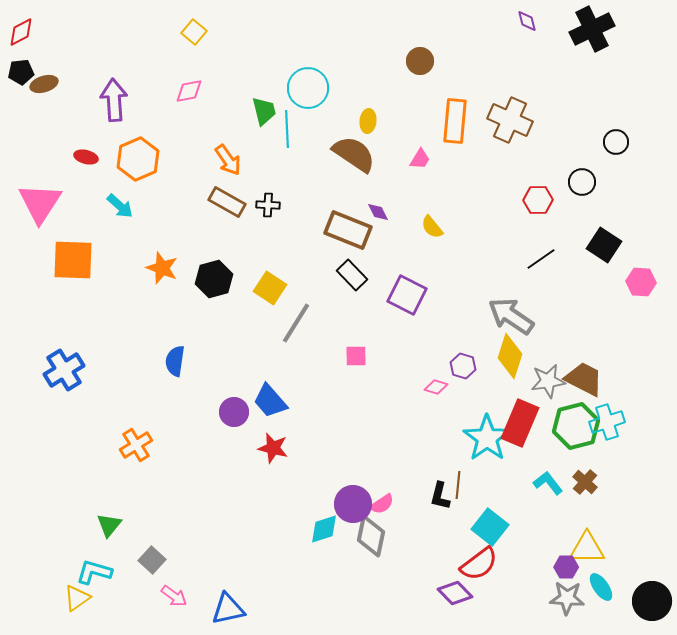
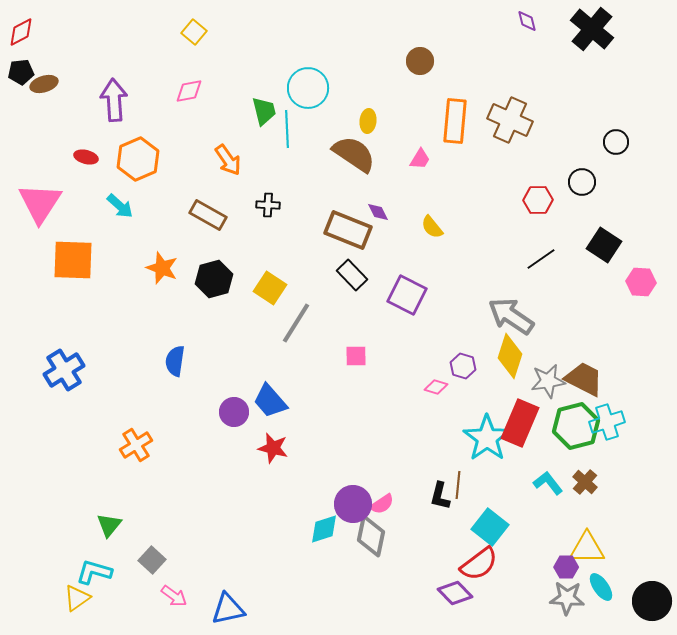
black cross at (592, 29): rotated 24 degrees counterclockwise
brown rectangle at (227, 202): moved 19 px left, 13 px down
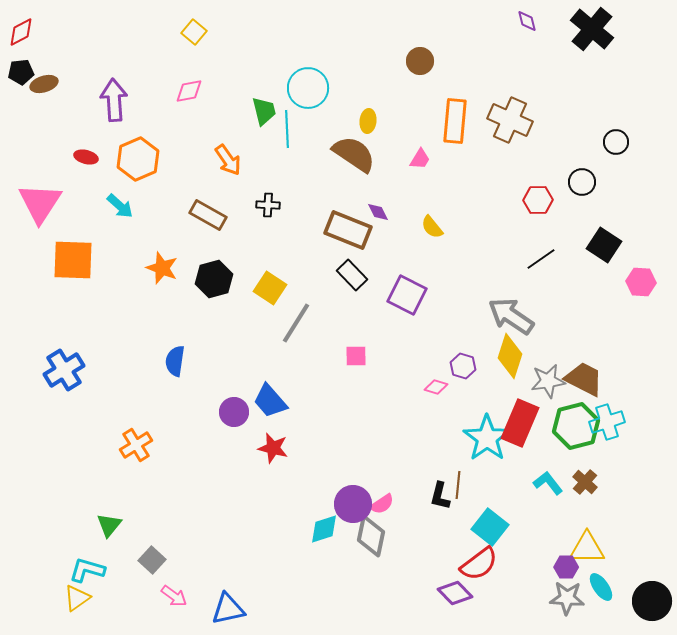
cyan L-shape at (94, 572): moved 7 px left, 2 px up
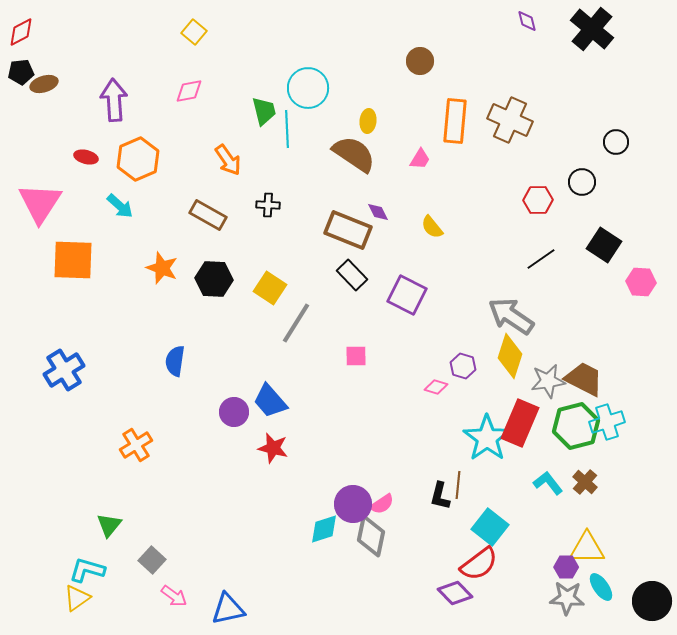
black hexagon at (214, 279): rotated 18 degrees clockwise
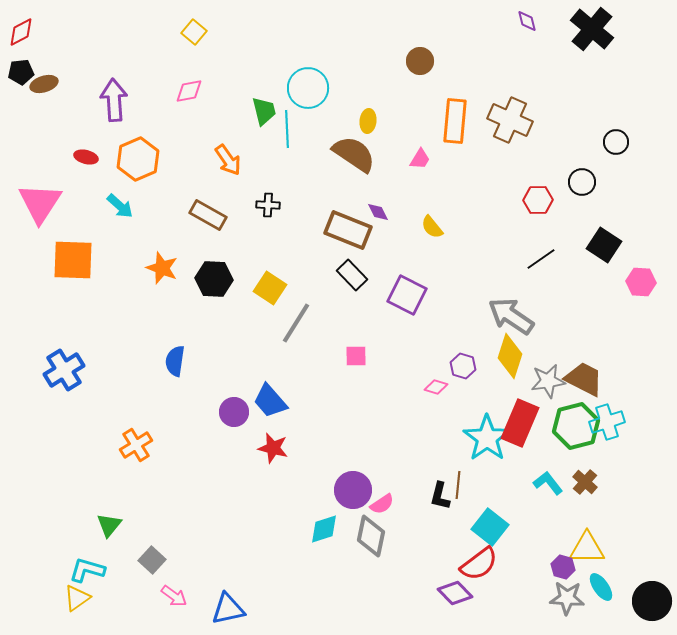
purple circle at (353, 504): moved 14 px up
purple hexagon at (566, 567): moved 3 px left; rotated 15 degrees clockwise
